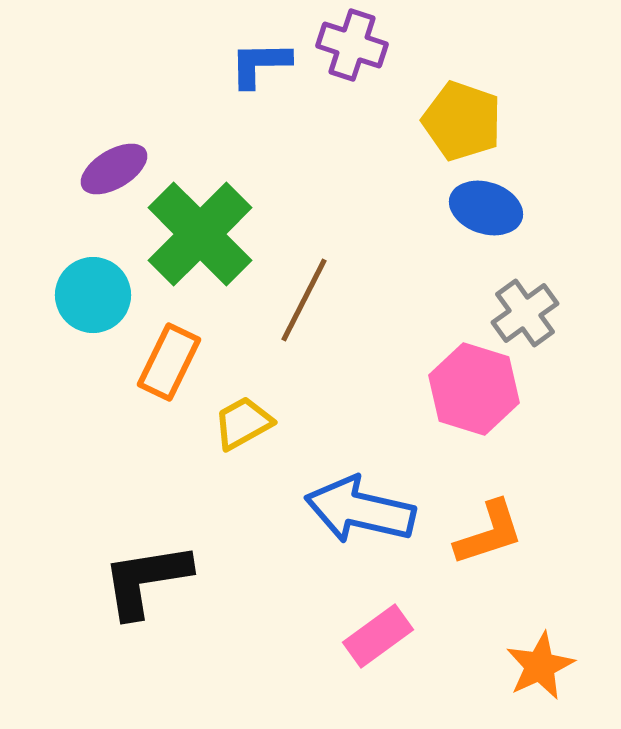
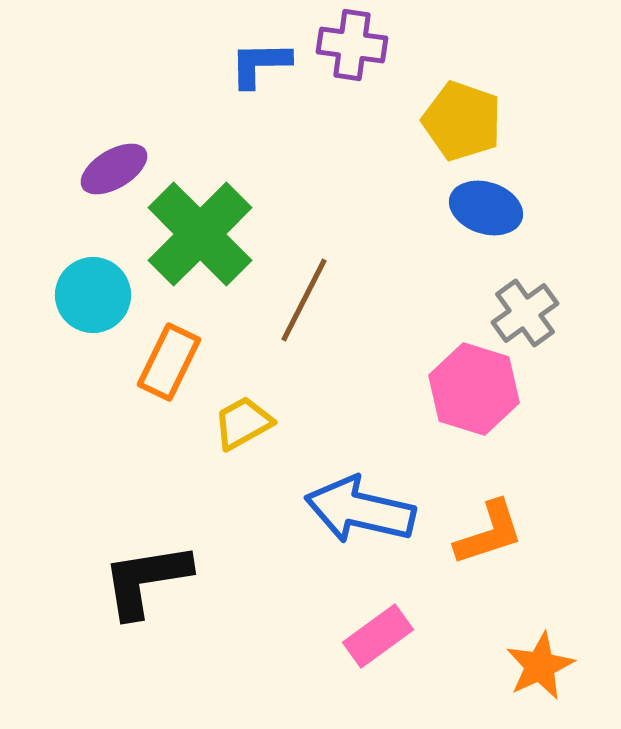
purple cross: rotated 10 degrees counterclockwise
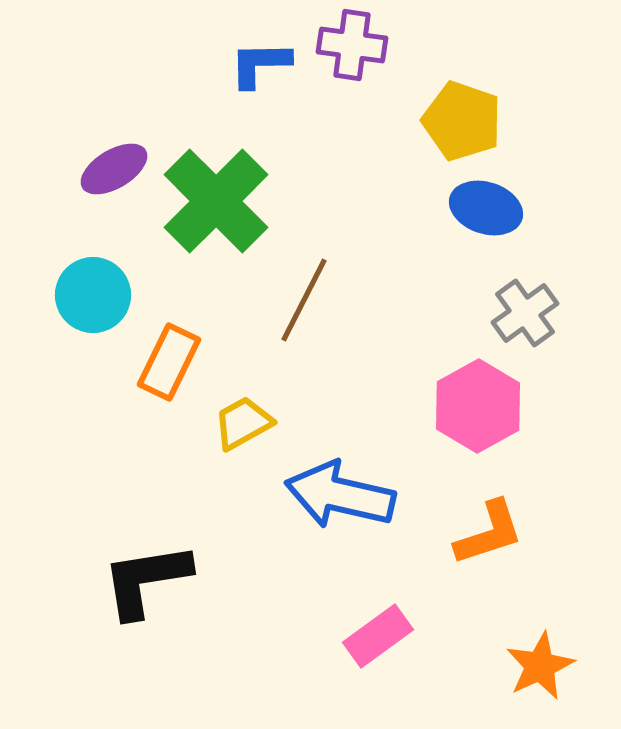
green cross: moved 16 px right, 33 px up
pink hexagon: moved 4 px right, 17 px down; rotated 14 degrees clockwise
blue arrow: moved 20 px left, 15 px up
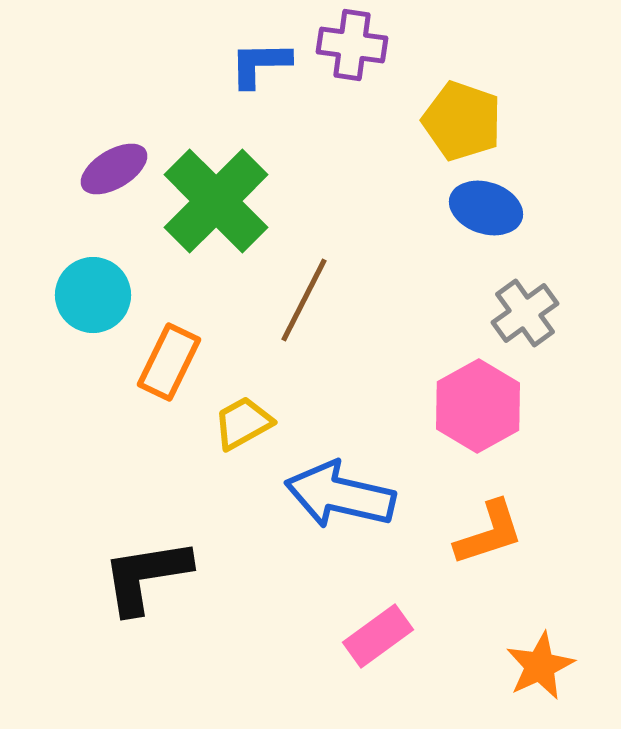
black L-shape: moved 4 px up
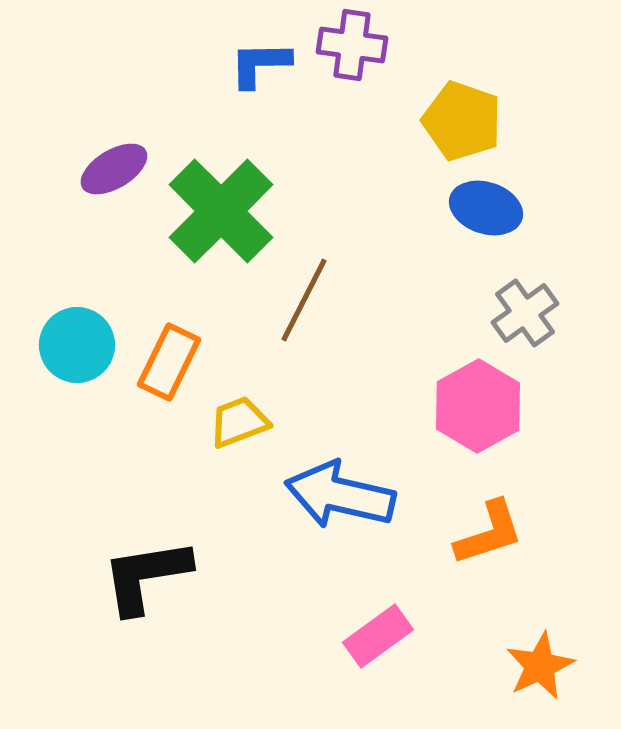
green cross: moved 5 px right, 10 px down
cyan circle: moved 16 px left, 50 px down
yellow trapezoid: moved 4 px left, 1 px up; rotated 8 degrees clockwise
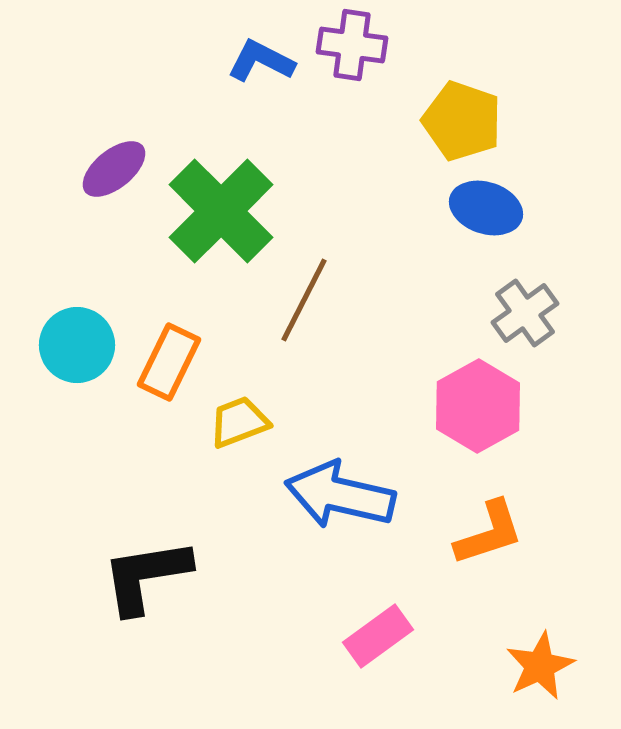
blue L-shape: moved 1 px right, 3 px up; rotated 28 degrees clockwise
purple ellipse: rotated 8 degrees counterclockwise
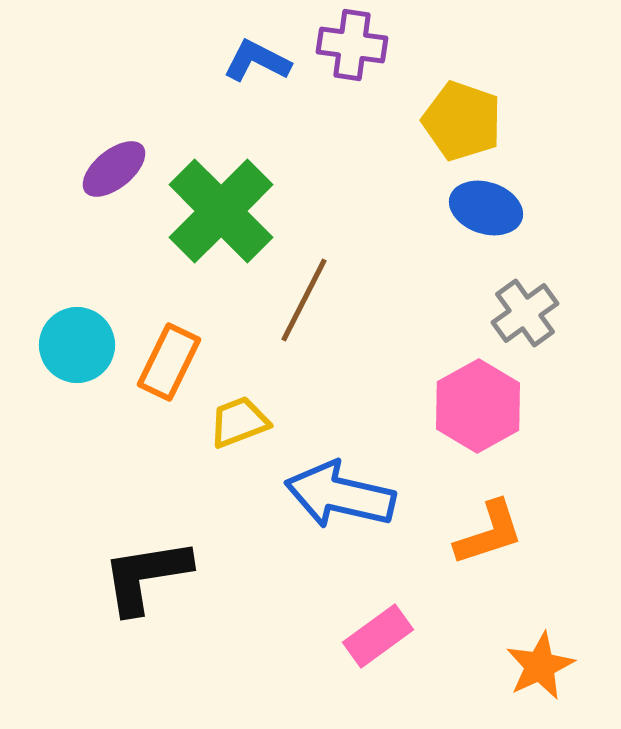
blue L-shape: moved 4 px left
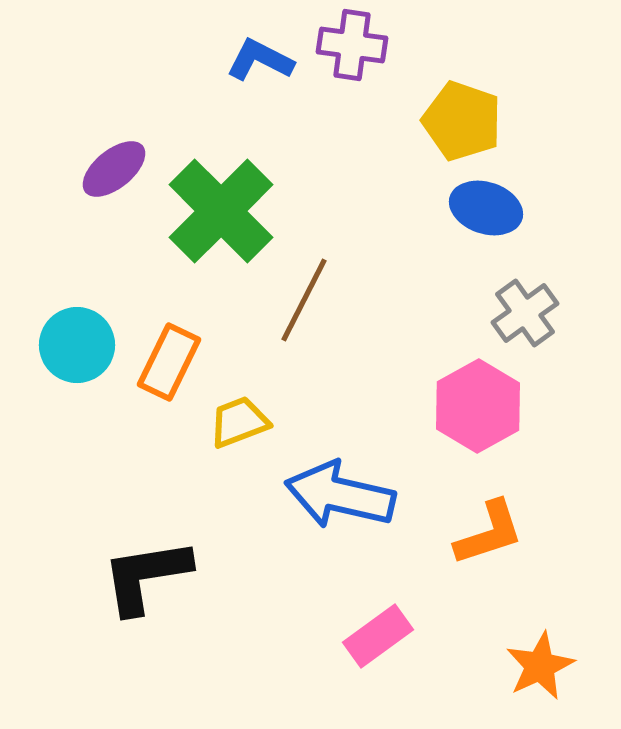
blue L-shape: moved 3 px right, 1 px up
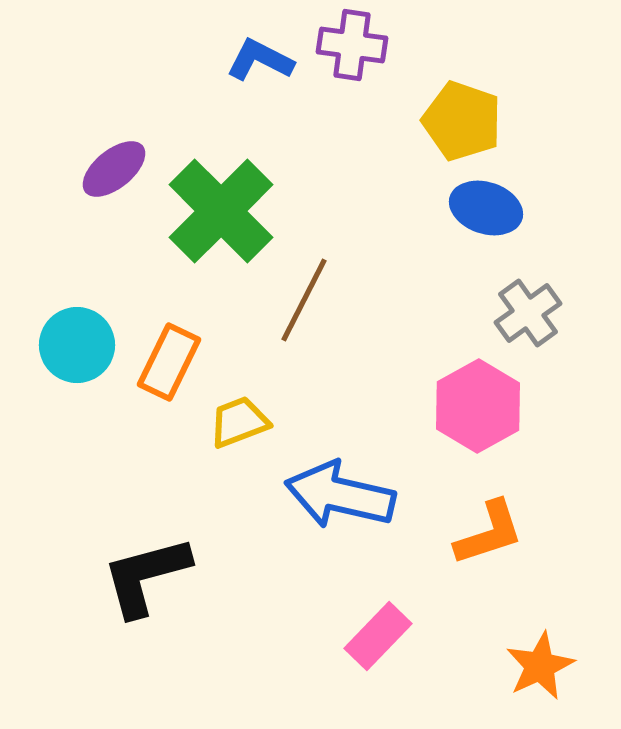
gray cross: moved 3 px right
black L-shape: rotated 6 degrees counterclockwise
pink rectangle: rotated 10 degrees counterclockwise
